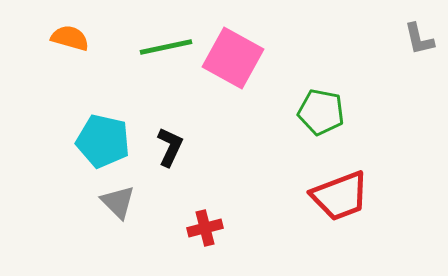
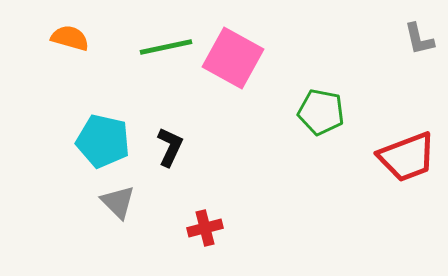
red trapezoid: moved 67 px right, 39 px up
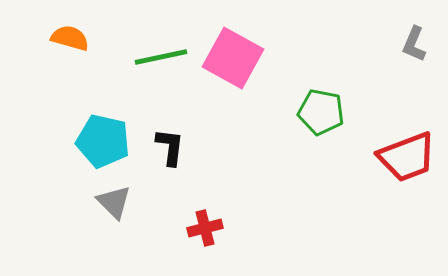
gray L-shape: moved 5 px left, 5 px down; rotated 36 degrees clockwise
green line: moved 5 px left, 10 px down
black L-shape: rotated 18 degrees counterclockwise
gray triangle: moved 4 px left
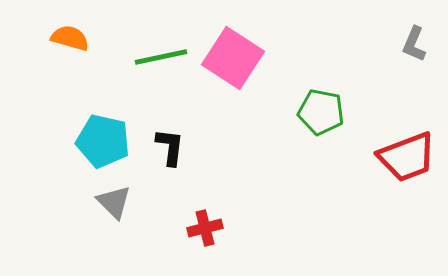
pink square: rotated 4 degrees clockwise
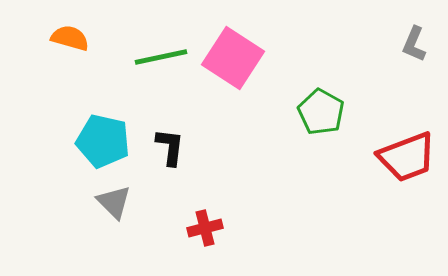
green pentagon: rotated 18 degrees clockwise
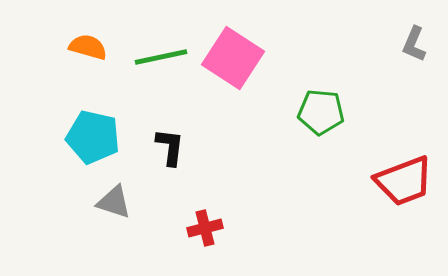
orange semicircle: moved 18 px right, 9 px down
green pentagon: rotated 24 degrees counterclockwise
cyan pentagon: moved 10 px left, 4 px up
red trapezoid: moved 3 px left, 24 px down
gray triangle: rotated 27 degrees counterclockwise
